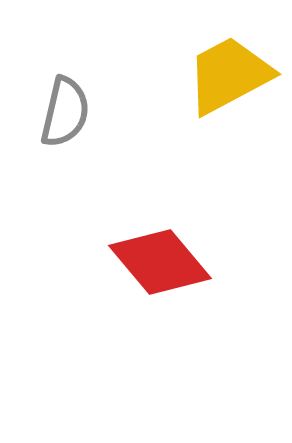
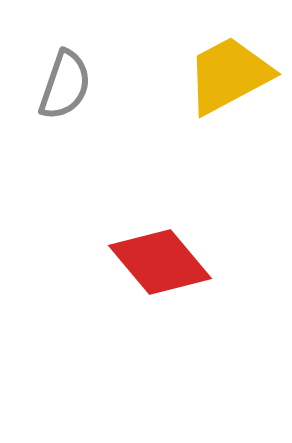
gray semicircle: moved 27 px up; rotated 6 degrees clockwise
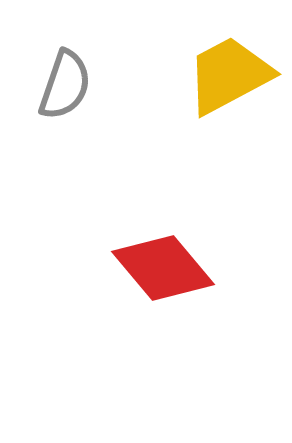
red diamond: moved 3 px right, 6 px down
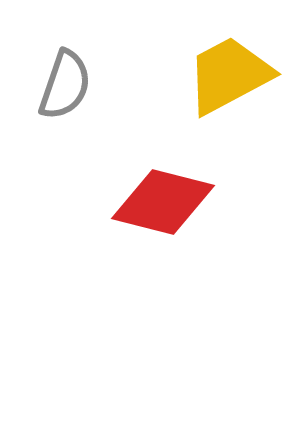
red diamond: moved 66 px up; rotated 36 degrees counterclockwise
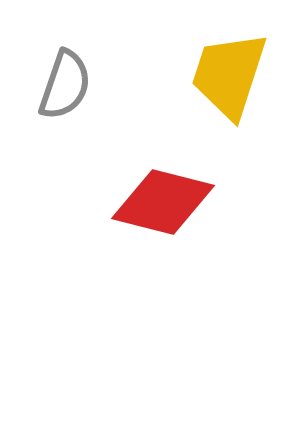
yellow trapezoid: rotated 44 degrees counterclockwise
